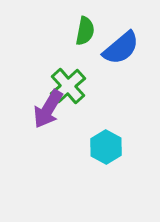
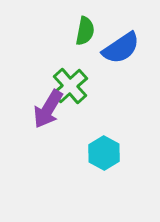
blue semicircle: rotated 6 degrees clockwise
green cross: moved 2 px right
cyan hexagon: moved 2 px left, 6 px down
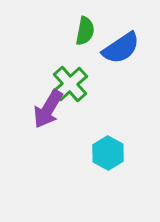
green cross: moved 2 px up
cyan hexagon: moved 4 px right
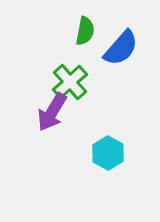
blue semicircle: rotated 15 degrees counterclockwise
green cross: moved 2 px up
purple arrow: moved 4 px right, 3 px down
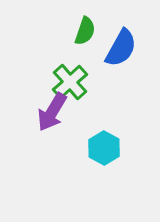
green semicircle: rotated 8 degrees clockwise
blue semicircle: rotated 12 degrees counterclockwise
cyan hexagon: moved 4 px left, 5 px up
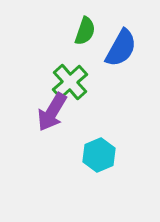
cyan hexagon: moved 5 px left, 7 px down; rotated 8 degrees clockwise
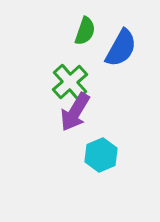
purple arrow: moved 23 px right
cyan hexagon: moved 2 px right
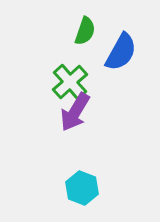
blue semicircle: moved 4 px down
cyan hexagon: moved 19 px left, 33 px down; rotated 16 degrees counterclockwise
